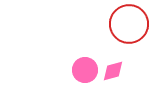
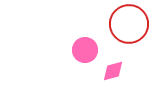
pink circle: moved 20 px up
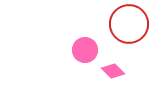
pink diamond: rotated 60 degrees clockwise
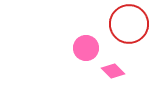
pink circle: moved 1 px right, 2 px up
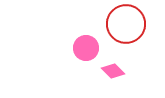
red circle: moved 3 px left
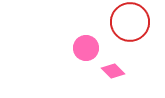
red circle: moved 4 px right, 2 px up
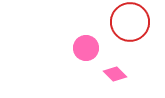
pink diamond: moved 2 px right, 3 px down
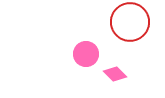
pink circle: moved 6 px down
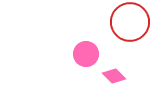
pink diamond: moved 1 px left, 2 px down
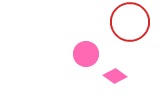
pink diamond: moved 1 px right; rotated 10 degrees counterclockwise
